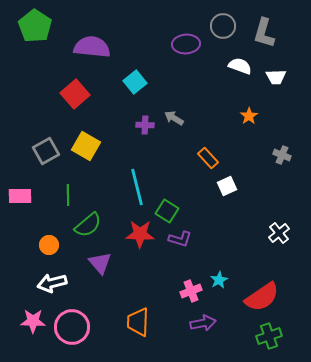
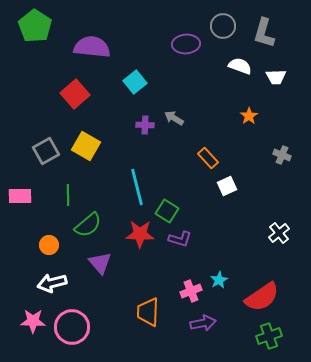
orange trapezoid: moved 10 px right, 10 px up
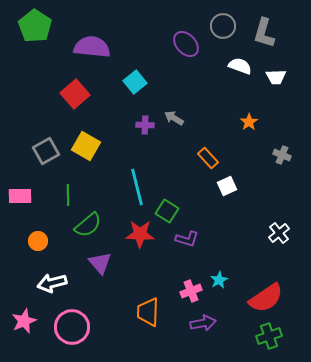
purple ellipse: rotated 52 degrees clockwise
orange star: moved 6 px down
purple L-shape: moved 7 px right
orange circle: moved 11 px left, 4 px up
red semicircle: moved 4 px right, 1 px down
pink star: moved 9 px left; rotated 25 degrees counterclockwise
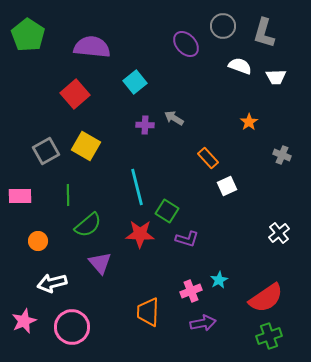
green pentagon: moved 7 px left, 9 px down
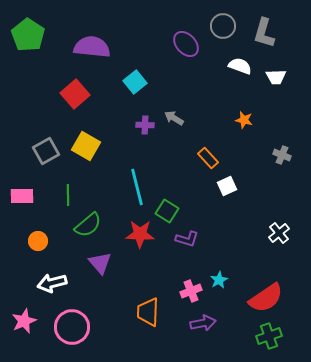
orange star: moved 5 px left, 2 px up; rotated 24 degrees counterclockwise
pink rectangle: moved 2 px right
